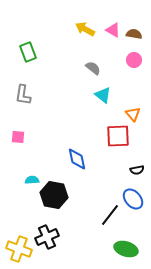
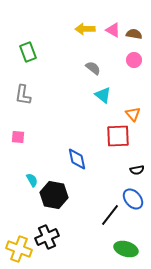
yellow arrow: rotated 30 degrees counterclockwise
cyan semicircle: rotated 64 degrees clockwise
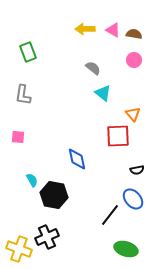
cyan triangle: moved 2 px up
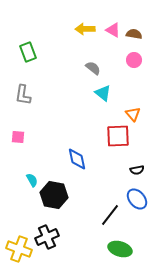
blue ellipse: moved 4 px right
green ellipse: moved 6 px left
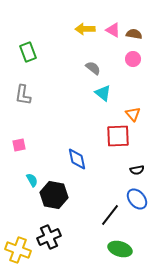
pink circle: moved 1 px left, 1 px up
pink square: moved 1 px right, 8 px down; rotated 16 degrees counterclockwise
black cross: moved 2 px right
yellow cross: moved 1 px left, 1 px down
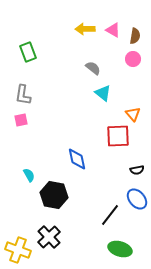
brown semicircle: moved 1 px right, 2 px down; rotated 91 degrees clockwise
pink square: moved 2 px right, 25 px up
cyan semicircle: moved 3 px left, 5 px up
black cross: rotated 20 degrees counterclockwise
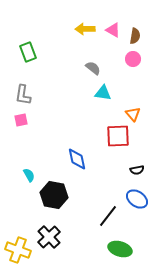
cyan triangle: rotated 30 degrees counterclockwise
blue ellipse: rotated 15 degrees counterclockwise
black line: moved 2 px left, 1 px down
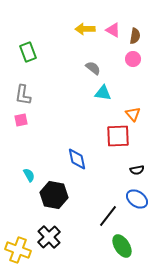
green ellipse: moved 2 px right, 3 px up; rotated 40 degrees clockwise
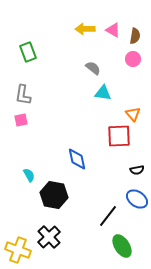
red square: moved 1 px right
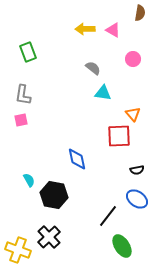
brown semicircle: moved 5 px right, 23 px up
cyan semicircle: moved 5 px down
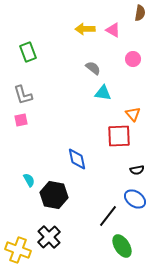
gray L-shape: rotated 25 degrees counterclockwise
blue ellipse: moved 2 px left
